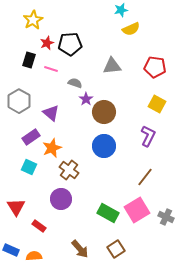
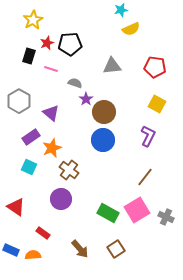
black rectangle: moved 4 px up
blue circle: moved 1 px left, 6 px up
red triangle: rotated 24 degrees counterclockwise
red rectangle: moved 4 px right, 7 px down
orange semicircle: moved 1 px left, 1 px up
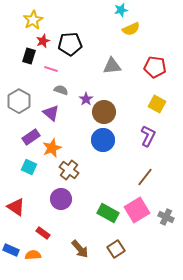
red star: moved 4 px left, 2 px up
gray semicircle: moved 14 px left, 7 px down
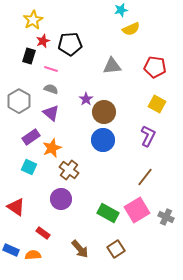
gray semicircle: moved 10 px left, 1 px up
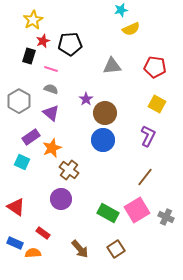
brown circle: moved 1 px right, 1 px down
cyan square: moved 7 px left, 5 px up
blue rectangle: moved 4 px right, 7 px up
orange semicircle: moved 2 px up
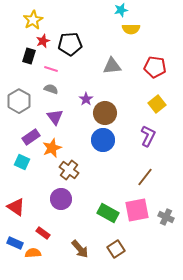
yellow semicircle: rotated 24 degrees clockwise
yellow square: rotated 24 degrees clockwise
purple triangle: moved 4 px right, 4 px down; rotated 12 degrees clockwise
pink square: rotated 20 degrees clockwise
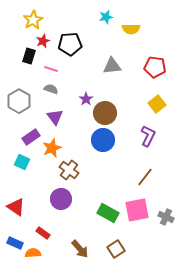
cyan star: moved 15 px left, 7 px down
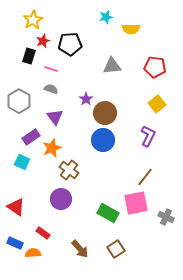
pink square: moved 1 px left, 7 px up
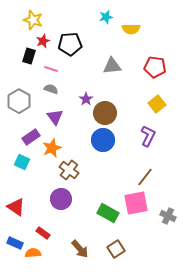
yellow star: rotated 24 degrees counterclockwise
gray cross: moved 2 px right, 1 px up
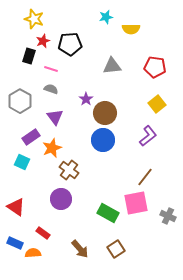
yellow star: moved 1 px right, 1 px up
gray hexagon: moved 1 px right
purple L-shape: rotated 25 degrees clockwise
